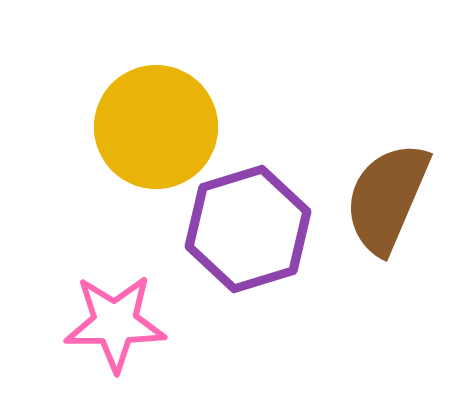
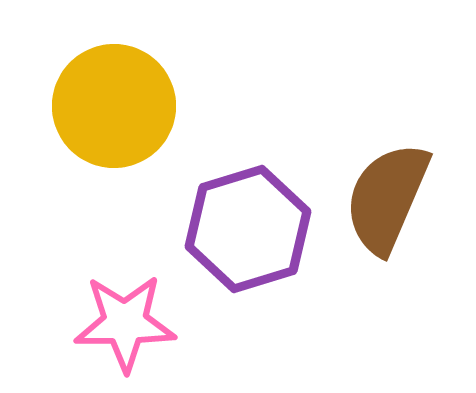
yellow circle: moved 42 px left, 21 px up
pink star: moved 10 px right
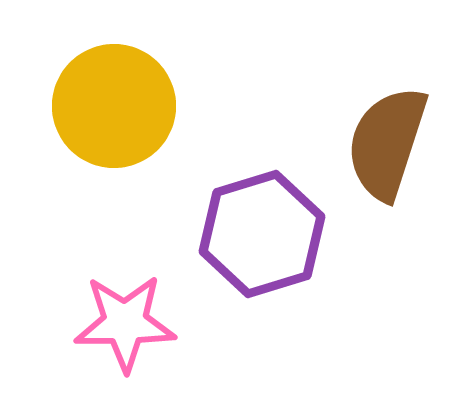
brown semicircle: moved 55 px up; rotated 5 degrees counterclockwise
purple hexagon: moved 14 px right, 5 px down
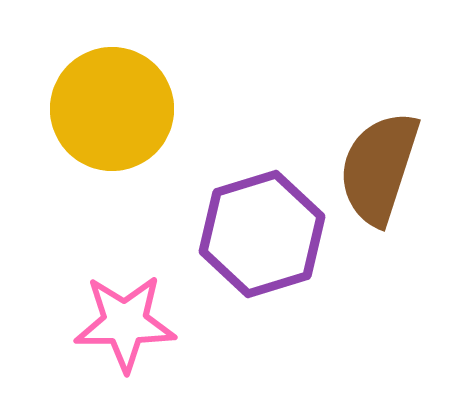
yellow circle: moved 2 px left, 3 px down
brown semicircle: moved 8 px left, 25 px down
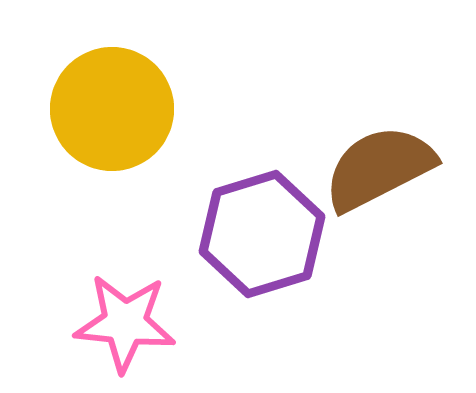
brown semicircle: rotated 45 degrees clockwise
pink star: rotated 6 degrees clockwise
